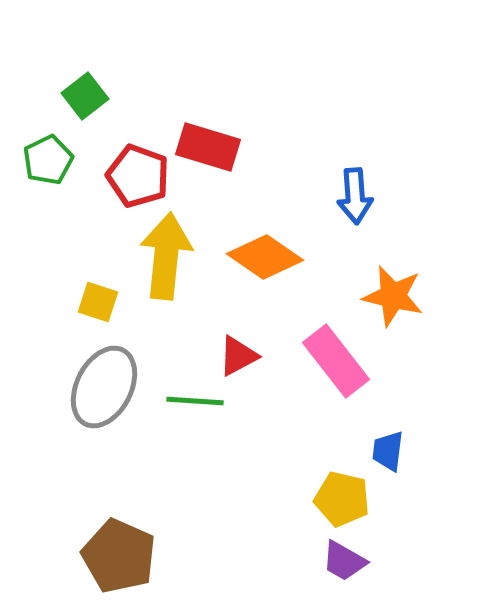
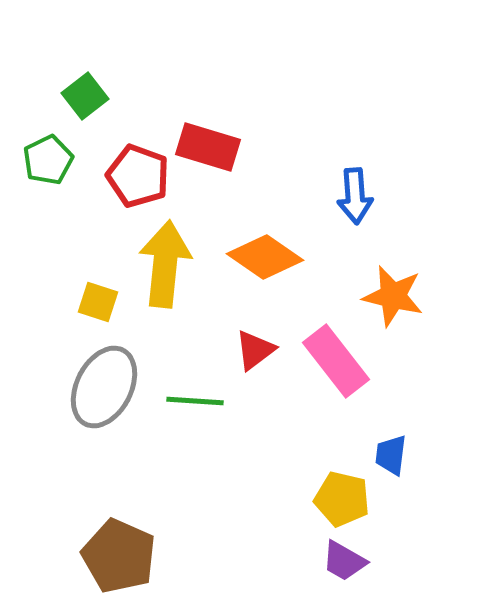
yellow arrow: moved 1 px left, 8 px down
red triangle: moved 17 px right, 6 px up; rotated 9 degrees counterclockwise
blue trapezoid: moved 3 px right, 4 px down
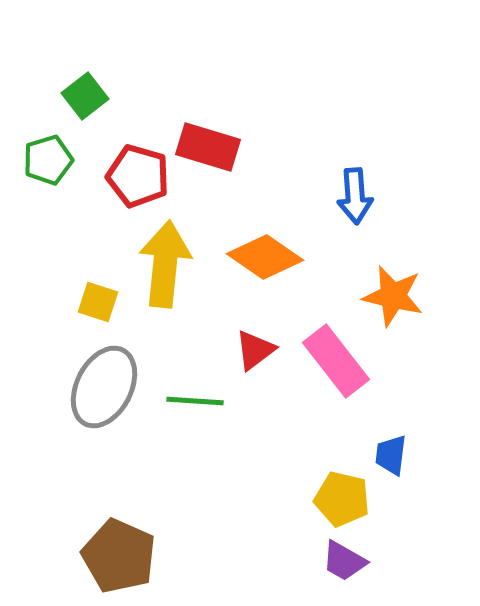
green pentagon: rotated 9 degrees clockwise
red pentagon: rotated 4 degrees counterclockwise
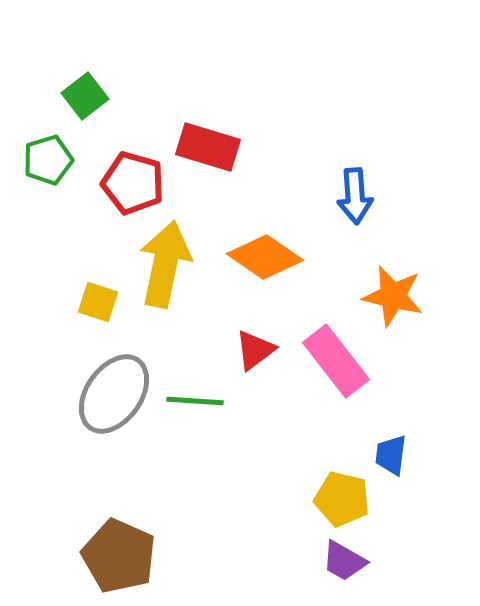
red pentagon: moved 5 px left, 7 px down
yellow arrow: rotated 6 degrees clockwise
gray ellipse: moved 10 px right, 7 px down; rotated 8 degrees clockwise
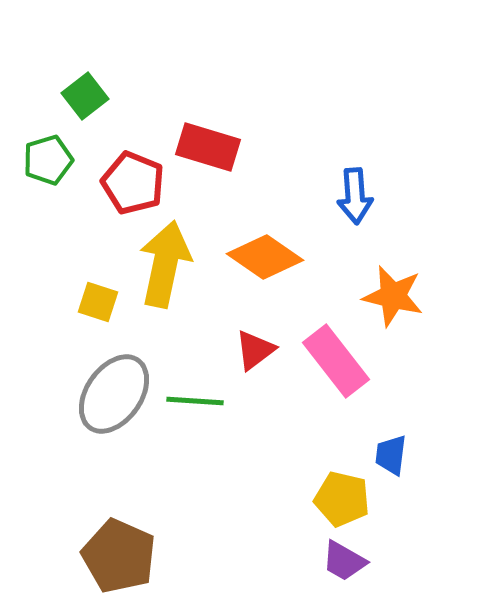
red pentagon: rotated 6 degrees clockwise
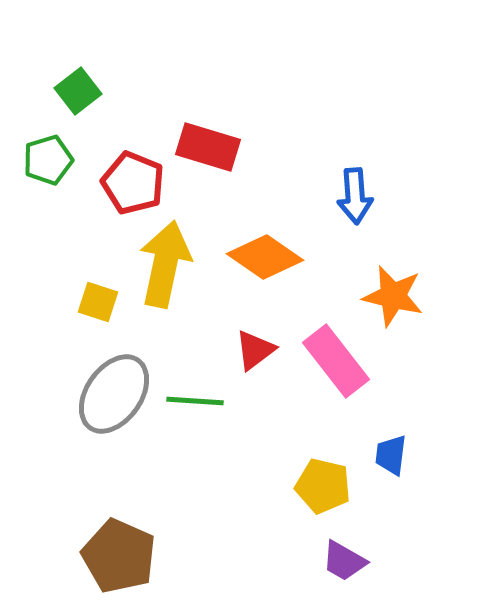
green square: moved 7 px left, 5 px up
yellow pentagon: moved 19 px left, 13 px up
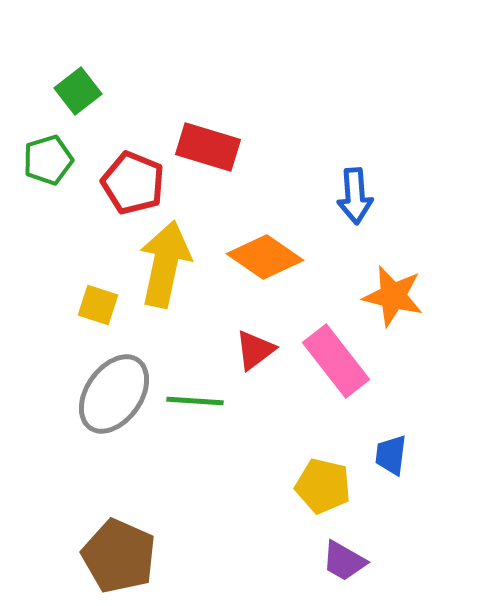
yellow square: moved 3 px down
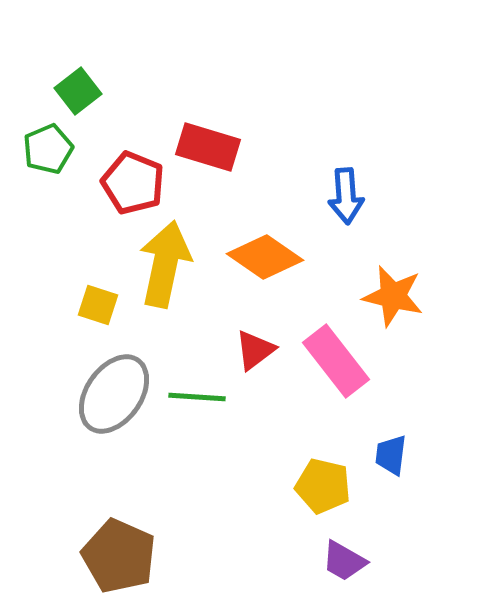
green pentagon: moved 11 px up; rotated 6 degrees counterclockwise
blue arrow: moved 9 px left
green line: moved 2 px right, 4 px up
